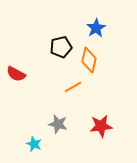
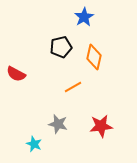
blue star: moved 12 px left, 11 px up
orange diamond: moved 5 px right, 3 px up
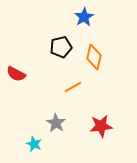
gray star: moved 2 px left, 1 px up; rotated 18 degrees clockwise
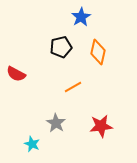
blue star: moved 3 px left
orange diamond: moved 4 px right, 5 px up
cyan star: moved 2 px left
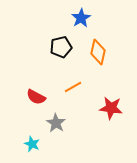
blue star: moved 1 px down
red semicircle: moved 20 px right, 23 px down
red star: moved 10 px right, 18 px up; rotated 15 degrees clockwise
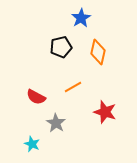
red star: moved 6 px left, 4 px down; rotated 10 degrees clockwise
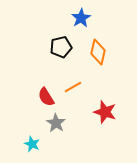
red semicircle: moved 10 px right; rotated 30 degrees clockwise
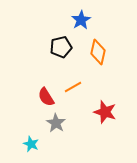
blue star: moved 2 px down
cyan star: moved 1 px left
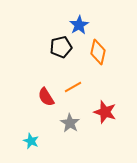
blue star: moved 2 px left, 5 px down
gray star: moved 14 px right
cyan star: moved 3 px up
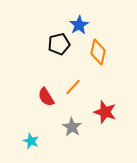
black pentagon: moved 2 px left, 3 px up
orange line: rotated 18 degrees counterclockwise
gray star: moved 2 px right, 4 px down
